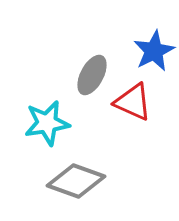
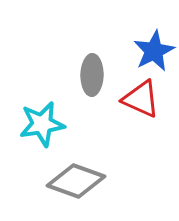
gray ellipse: rotated 27 degrees counterclockwise
red triangle: moved 8 px right, 3 px up
cyan star: moved 5 px left, 1 px down
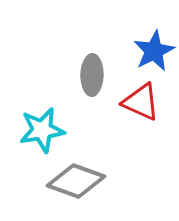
red triangle: moved 3 px down
cyan star: moved 6 px down
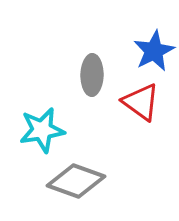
red triangle: rotated 12 degrees clockwise
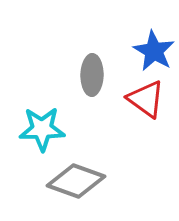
blue star: rotated 15 degrees counterclockwise
red triangle: moved 5 px right, 3 px up
cyan star: moved 1 px up; rotated 9 degrees clockwise
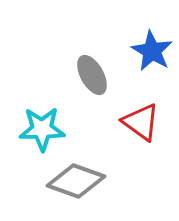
blue star: moved 2 px left
gray ellipse: rotated 30 degrees counterclockwise
red triangle: moved 5 px left, 23 px down
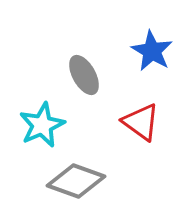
gray ellipse: moved 8 px left
cyan star: moved 4 px up; rotated 24 degrees counterclockwise
